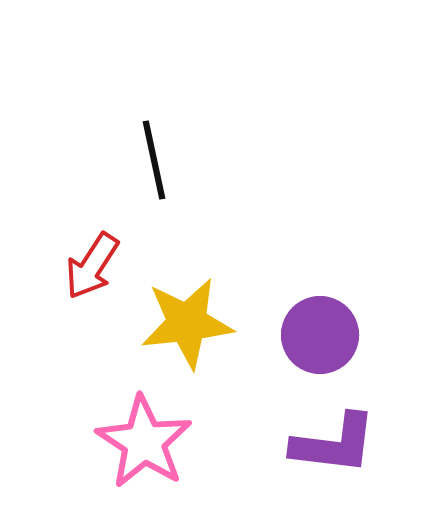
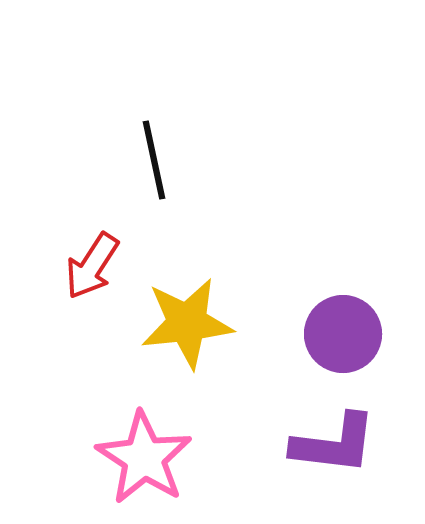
purple circle: moved 23 px right, 1 px up
pink star: moved 16 px down
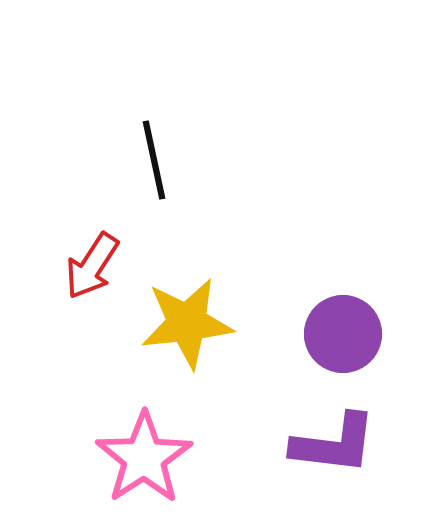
pink star: rotated 6 degrees clockwise
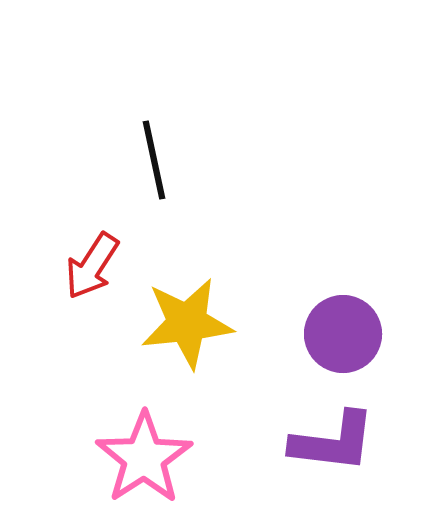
purple L-shape: moved 1 px left, 2 px up
